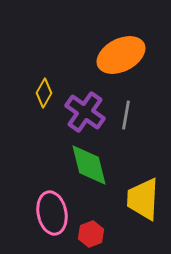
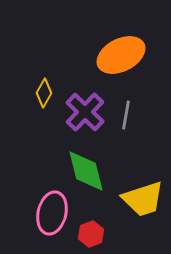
purple cross: rotated 9 degrees clockwise
green diamond: moved 3 px left, 6 px down
yellow trapezoid: rotated 111 degrees counterclockwise
pink ellipse: rotated 24 degrees clockwise
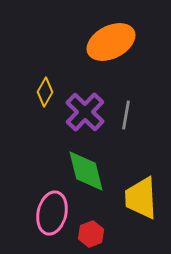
orange ellipse: moved 10 px left, 13 px up
yellow diamond: moved 1 px right, 1 px up
yellow trapezoid: moved 2 px left, 1 px up; rotated 105 degrees clockwise
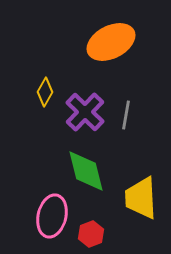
pink ellipse: moved 3 px down
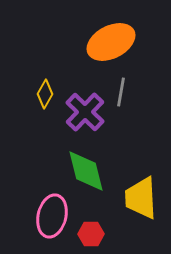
yellow diamond: moved 2 px down
gray line: moved 5 px left, 23 px up
red hexagon: rotated 20 degrees clockwise
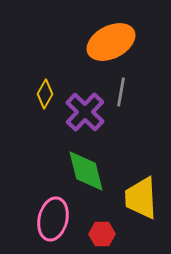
pink ellipse: moved 1 px right, 3 px down
red hexagon: moved 11 px right
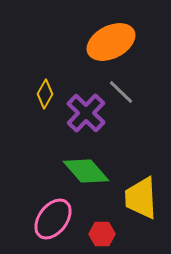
gray line: rotated 56 degrees counterclockwise
purple cross: moved 1 px right, 1 px down
green diamond: rotated 27 degrees counterclockwise
pink ellipse: rotated 24 degrees clockwise
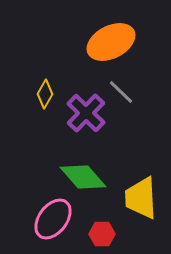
green diamond: moved 3 px left, 6 px down
